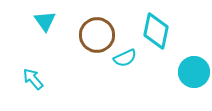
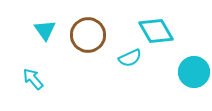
cyan triangle: moved 9 px down
cyan diamond: rotated 42 degrees counterclockwise
brown circle: moved 9 px left
cyan semicircle: moved 5 px right
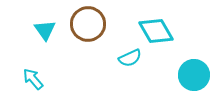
brown circle: moved 11 px up
cyan circle: moved 3 px down
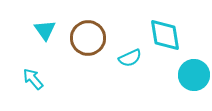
brown circle: moved 14 px down
cyan diamond: moved 9 px right, 4 px down; rotated 21 degrees clockwise
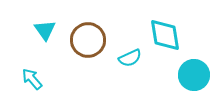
brown circle: moved 2 px down
cyan arrow: moved 1 px left
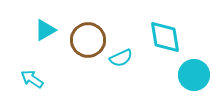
cyan triangle: rotated 35 degrees clockwise
cyan diamond: moved 2 px down
cyan semicircle: moved 9 px left
cyan arrow: rotated 15 degrees counterclockwise
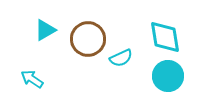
brown circle: moved 1 px up
cyan circle: moved 26 px left, 1 px down
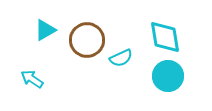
brown circle: moved 1 px left, 1 px down
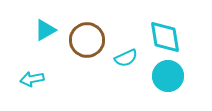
cyan semicircle: moved 5 px right
cyan arrow: rotated 45 degrees counterclockwise
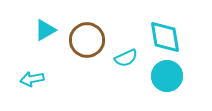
cyan circle: moved 1 px left
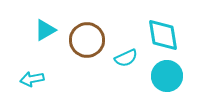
cyan diamond: moved 2 px left, 2 px up
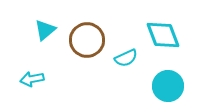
cyan triangle: rotated 10 degrees counterclockwise
cyan diamond: rotated 12 degrees counterclockwise
cyan circle: moved 1 px right, 10 px down
